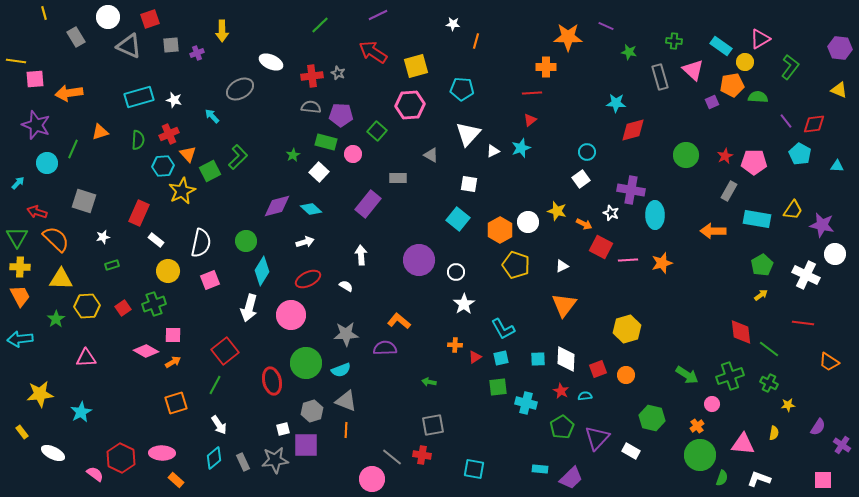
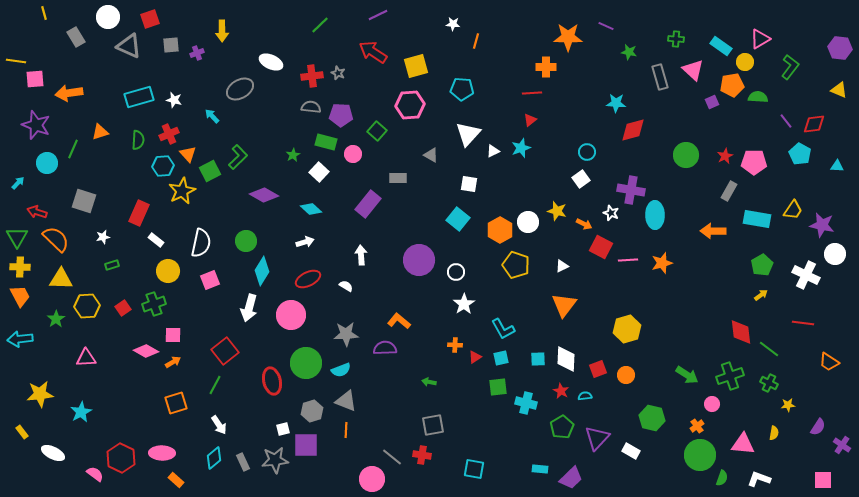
green cross at (674, 41): moved 2 px right, 2 px up
purple diamond at (277, 206): moved 13 px left, 11 px up; rotated 44 degrees clockwise
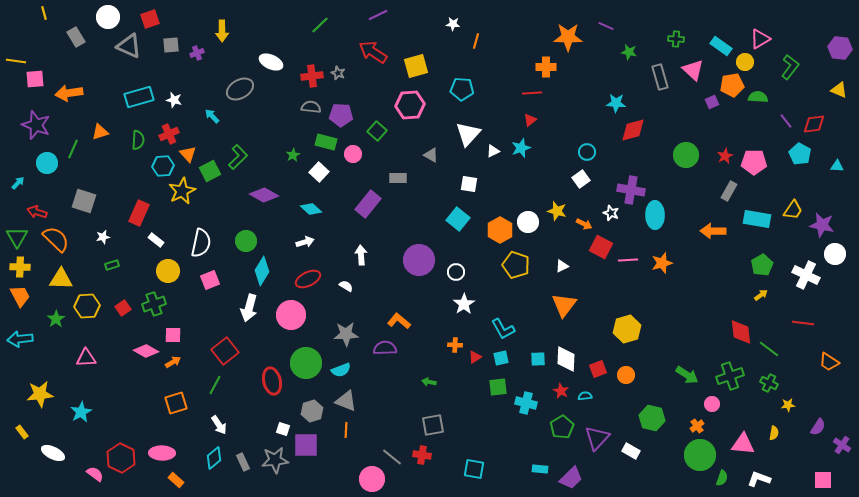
white square at (283, 429): rotated 32 degrees clockwise
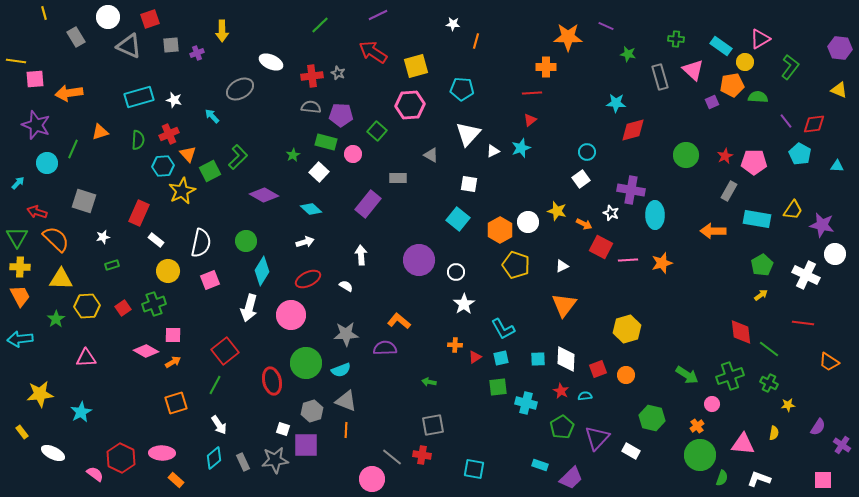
green star at (629, 52): moved 1 px left, 2 px down
cyan rectangle at (540, 469): moved 4 px up; rotated 14 degrees clockwise
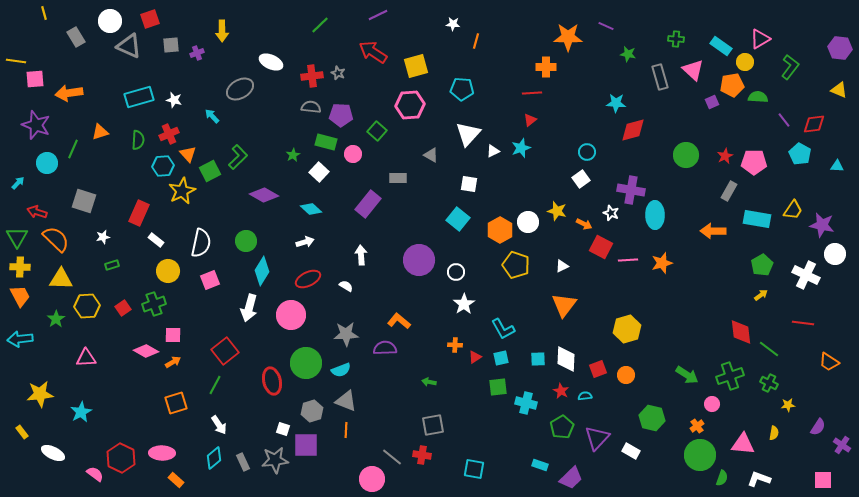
white circle at (108, 17): moved 2 px right, 4 px down
purple line at (786, 121): moved 2 px left, 1 px up
